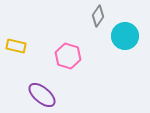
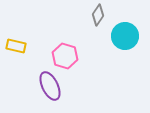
gray diamond: moved 1 px up
pink hexagon: moved 3 px left
purple ellipse: moved 8 px right, 9 px up; rotated 24 degrees clockwise
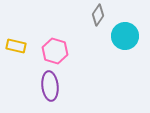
pink hexagon: moved 10 px left, 5 px up
purple ellipse: rotated 20 degrees clockwise
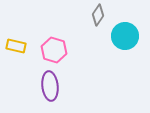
pink hexagon: moved 1 px left, 1 px up
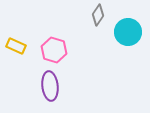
cyan circle: moved 3 px right, 4 px up
yellow rectangle: rotated 12 degrees clockwise
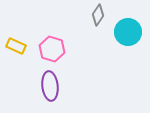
pink hexagon: moved 2 px left, 1 px up
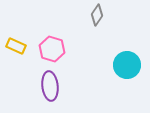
gray diamond: moved 1 px left
cyan circle: moved 1 px left, 33 px down
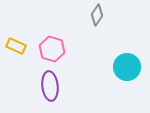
cyan circle: moved 2 px down
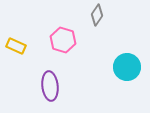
pink hexagon: moved 11 px right, 9 px up
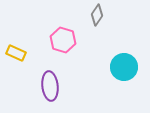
yellow rectangle: moved 7 px down
cyan circle: moved 3 px left
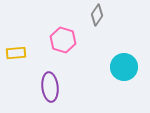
yellow rectangle: rotated 30 degrees counterclockwise
purple ellipse: moved 1 px down
